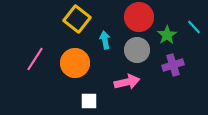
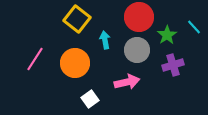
white square: moved 1 px right, 2 px up; rotated 36 degrees counterclockwise
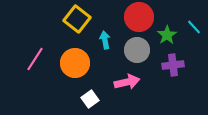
purple cross: rotated 10 degrees clockwise
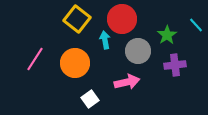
red circle: moved 17 px left, 2 px down
cyan line: moved 2 px right, 2 px up
gray circle: moved 1 px right, 1 px down
purple cross: moved 2 px right
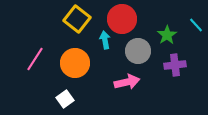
white square: moved 25 px left
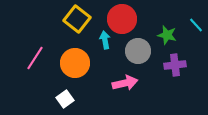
green star: rotated 24 degrees counterclockwise
pink line: moved 1 px up
pink arrow: moved 2 px left, 1 px down
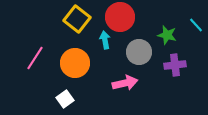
red circle: moved 2 px left, 2 px up
gray circle: moved 1 px right, 1 px down
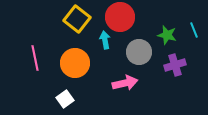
cyan line: moved 2 px left, 5 px down; rotated 21 degrees clockwise
pink line: rotated 45 degrees counterclockwise
purple cross: rotated 10 degrees counterclockwise
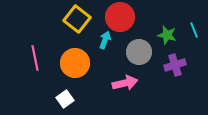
cyan arrow: rotated 30 degrees clockwise
